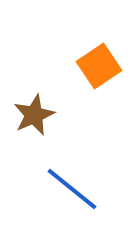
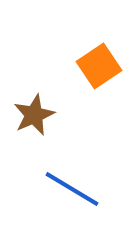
blue line: rotated 8 degrees counterclockwise
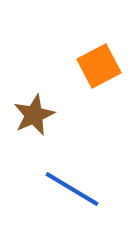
orange square: rotated 6 degrees clockwise
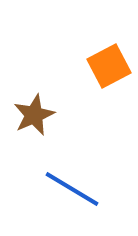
orange square: moved 10 px right
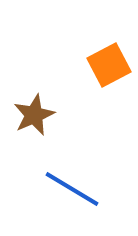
orange square: moved 1 px up
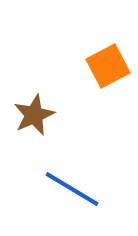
orange square: moved 1 px left, 1 px down
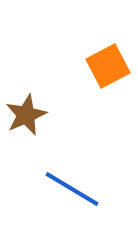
brown star: moved 8 px left
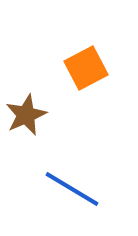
orange square: moved 22 px left, 2 px down
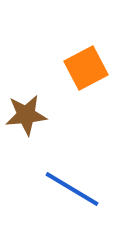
brown star: rotated 18 degrees clockwise
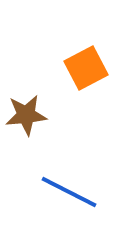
blue line: moved 3 px left, 3 px down; rotated 4 degrees counterclockwise
